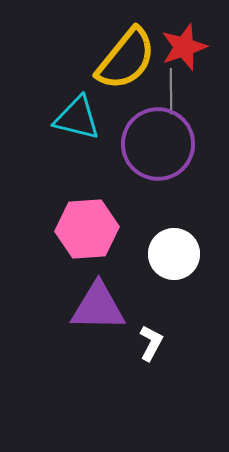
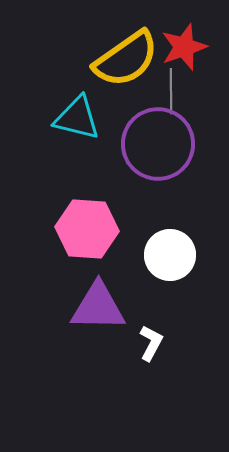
yellow semicircle: rotated 16 degrees clockwise
pink hexagon: rotated 8 degrees clockwise
white circle: moved 4 px left, 1 px down
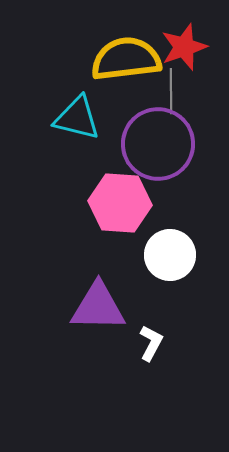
yellow semicircle: rotated 152 degrees counterclockwise
pink hexagon: moved 33 px right, 26 px up
